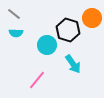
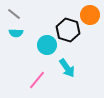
orange circle: moved 2 px left, 3 px up
cyan arrow: moved 6 px left, 4 px down
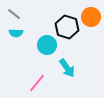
orange circle: moved 1 px right, 2 px down
black hexagon: moved 1 px left, 3 px up
pink line: moved 3 px down
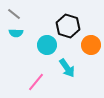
orange circle: moved 28 px down
black hexagon: moved 1 px right, 1 px up
pink line: moved 1 px left, 1 px up
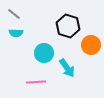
cyan circle: moved 3 px left, 8 px down
pink line: rotated 48 degrees clockwise
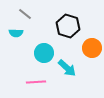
gray line: moved 11 px right
orange circle: moved 1 px right, 3 px down
cyan arrow: rotated 12 degrees counterclockwise
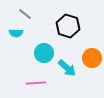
orange circle: moved 10 px down
pink line: moved 1 px down
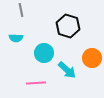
gray line: moved 4 px left, 4 px up; rotated 40 degrees clockwise
cyan semicircle: moved 5 px down
cyan arrow: moved 2 px down
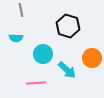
cyan circle: moved 1 px left, 1 px down
